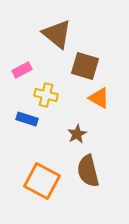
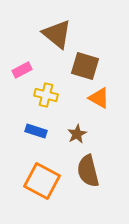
blue rectangle: moved 9 px right, 12 px down
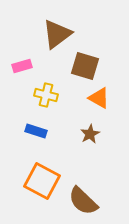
brown triangle: rotated 44 degrees clockwise
pink rectangle: moved 4 px up; rotated 12 degrees clockwise
brown star: moved 13 px right
brown semicircle: moved 5 px left, 30 px down; rotated 32 degrees counterclockwise
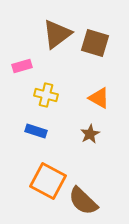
brown square: moved 10 px right, 23 px up
orange square: moved 6 px right
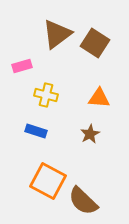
brown square: rotated 16 degrees clockwise
orange triangle: rotated 25 degrees counterclockwise
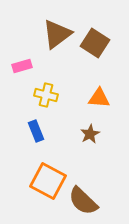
blue rectangle: rotated 50 degrees clockwise
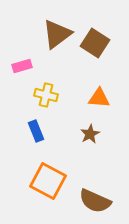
brown semicircle: moved 12 px right; rotated 20 degrees counterclockwise
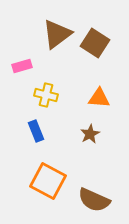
brown semicircle: moved 1 px left, 1 px up
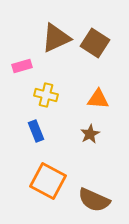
brown triangle: moved 1 px left, 4 px down; rotated 12 degrees clockwise
orange triangle: moved 1 px left, 1 px down
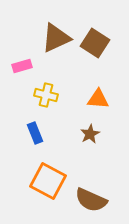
blue rectangle: moved 1 px left, 2 px down
brown semicircle: moved 3 px left
